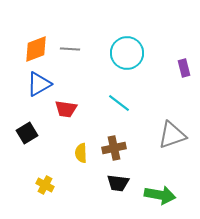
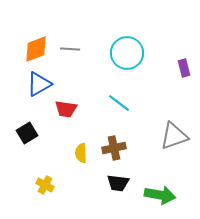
gray triangle: moved 2 px right, 1 px down
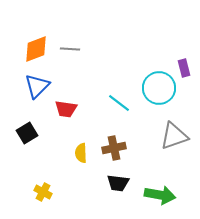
cyan circle: moved 32 px right, 35 px down
blue triangle: moved 2 px left, 2 px down; rotated 16 degrees counterclockwise
yellow cross: moved 2 px left, 7 px down
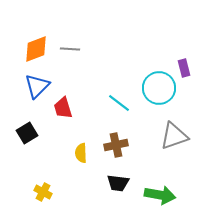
red trapezoid: moved 3 px left, 1 px up; rotated 65 degrees clockwise
brown cross: moved 2 px right, 3 px up
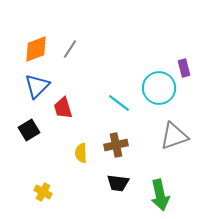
gray line: rotated 60 degrees counterclockwise
black square: moved 2 px right, 3 px up
green arrow: rotated 68 degrees clockwise
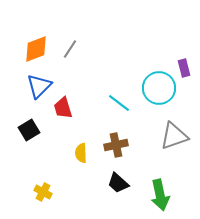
blue triangle: moved 2 px right
black trapezoid: rotated 35 degrees clockwise
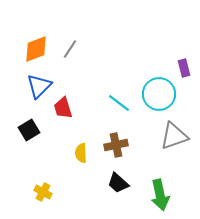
cyan circle: moved 6 px down
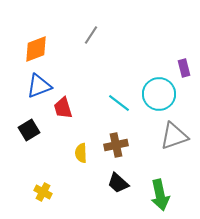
gray line: moved 21 px right, 14 px up
blue triangle: rotated 24 degrees clockwise
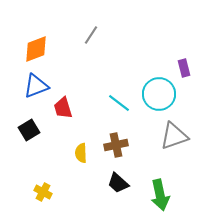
blue triangle: moved 3 px left
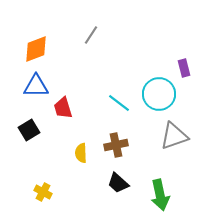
blue triangle: rotated 20 degrees clockwise
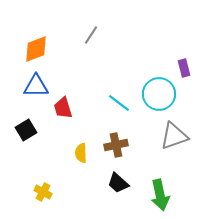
black square: moved 3 px left
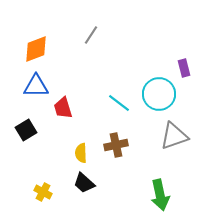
black trapezoid: moved 34 px left
